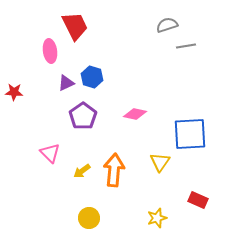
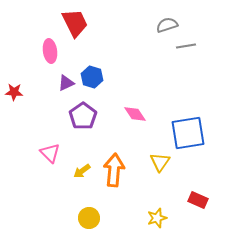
red trapezoid: moved 3 px up
pink diamond: rotated 45 degrees clockwise
blue square: moved 2 px left, 1 px up; rotated 6 degrees counterclockwise
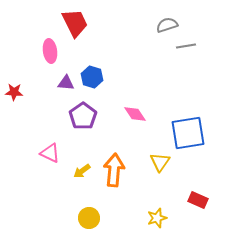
purple triangle: rotated 30 degrees clockwise
pink triangle: rotated 20 degrees counterclockwise
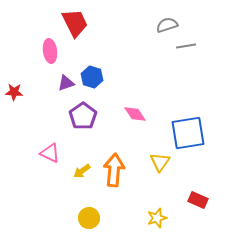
purple triangle: rotated 24 degrees counterclockwise
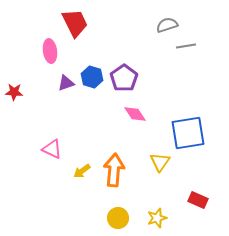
purple pentagon: moved 41 px right, 38 px up
pink triangle: moved 2 px right, 4 px up
yellow circle: moved 29 px right
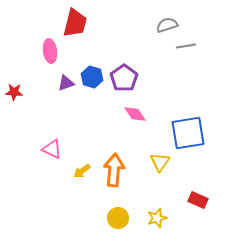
red trapezoid: rotated 40 degrees clockwise
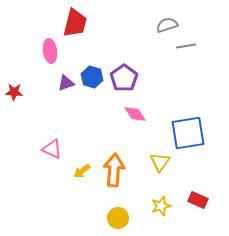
yellow star: moved 4 px right, 12 px up
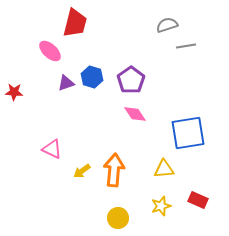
pink ellipse: rotated 40 degrees counterclockwise
purple pentagon: moved 7 px right, 2 px down
yellow triangle: moved 4 px right, 7 px down; rotated 50 degrees clockwise
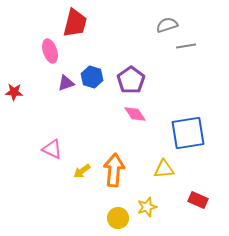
pink ellipse: rotated 30 degrees clockwise
yellow star: moved 14 px left, 1 px down
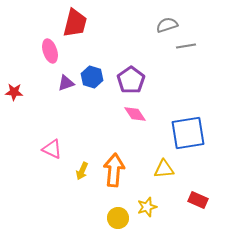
yellow arrow: rotated 30 degrees counterclockwise
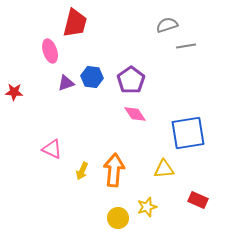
blue hexagon: rotated 10 degrees counterclockwise
